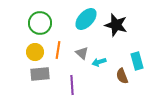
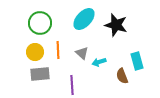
cyan ellipse: moved 2 px left
orange line: rotated 12 degrees counterclockwise
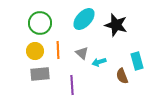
yellow circle: moved 1 px up
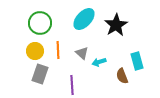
black star: rotated 25 degrees clockwise
gray rectangle: rotated 66 degrees counterclockwise
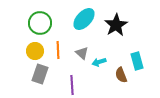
brown semicircle: moved 1 px left, 1 px up
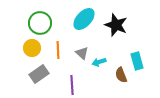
black star: rotated 20 degrees counterclockwise
yellow circle: moved 3 px left, 3 px up
gray rectangle: moved 1 px left; rotated 36 degrees clockwise
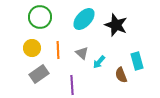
green circle: moved 6 px up
cyan arrow: rotated 32 degrees counterclockwise
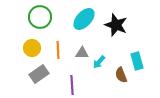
gray triangle: rotated 40 degrees counterclockwise
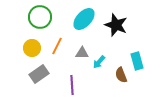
orange line: moved 1 px left, 4 px up; rotated 30 degrees clockwise
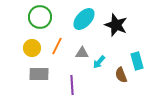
gray rectangle: rotated 36 degrees clockwise
